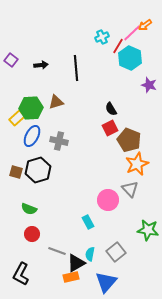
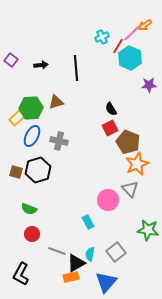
purple star: rotated 21 degrees counterclockwise
brown pentagon: moved 1 px left, 2 px down
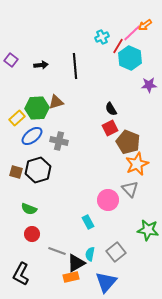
black line: moved 1 px left, 2 px up
green hexagon: moved 6 px right
blue ellipse: rotated 25 degrees clockwise
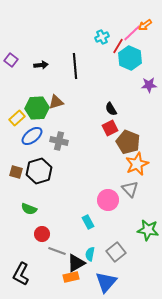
black hexagon: moved 1 px right, 1 px down
red circle: moved 10 px right
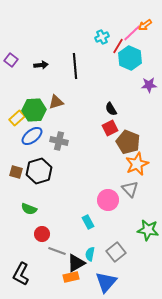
green hexagon: moved 3 px left, 2 px down
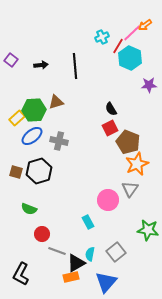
gray triangle: rotated 18 degrees clockwise
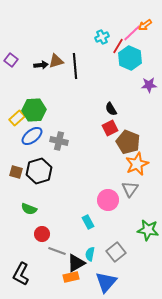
brown triangle: moved 41 px up
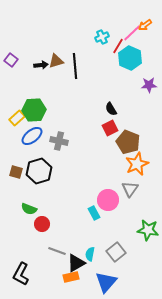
cyan rectangle: moved 6 px right, 9 px up
red circle: moved 10 px up
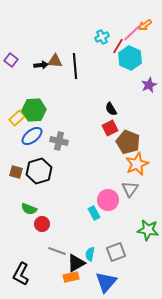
brown triangle: moved 1 px left; rotated 21 degrees clockwise
purple star: rotated 21 degrees counterclockwise
gray square: rotated 18 degrees clockwise
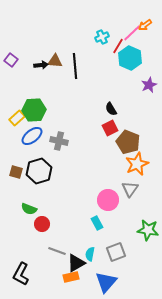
cyan rectangle: moved 3 px right, 10 px down
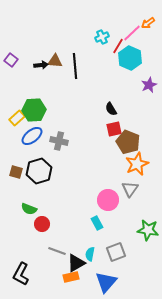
orange arrow: moved 3 px right, 2 px up
red square: moved 4 px right, 1 px down; rotated 14 degrees clockwise
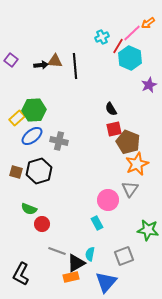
gray square: moved 8 px right, 4 px down
